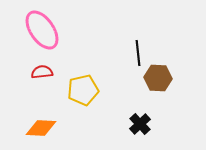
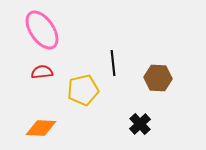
black line: moved 25 px left, 10 px down
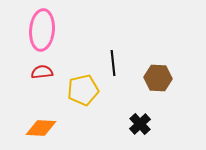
pink ellipse: rotated 39 degrees clockwise
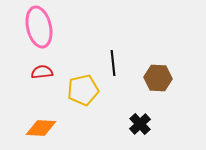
pink ellipse: moved 3 px left, 3 px up; rotated 18 degrees counterclockwise
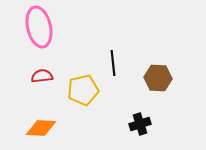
red semicircle: moved 4 px down
black cross: rotated 25 degrees clockwise
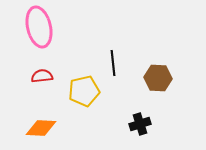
yellow pentagon: moved 1 px right, 1 px down
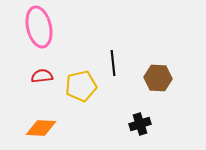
yellow pentagon: moved 3 px left, 5 px up
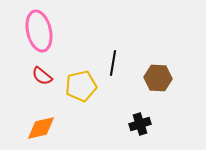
pink ellipse: moved 4 px down
black line: rotated 15 degrees clockwise
red semicircle: rotated 135 degrees counterclockwise
orange diamond: rotated 16 degrees counterclockwise
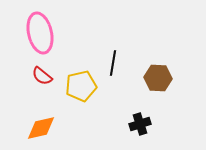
pink ellipse: moved 1 px right, 2 px down
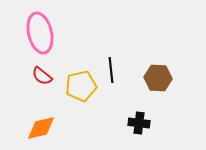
black line: moved 2 px left, 7 px down; rotated 15 degrees counterclockwise
black cross: moved 1 px left, 1 px up; rotated 25 degrees clockwise
